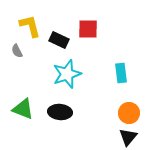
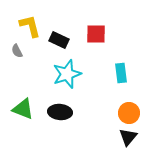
red square: moved 8 px right, 5 px down
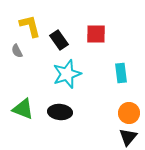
black rectangle: rotated 30 degrees clockwise
